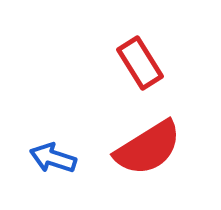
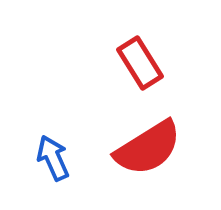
blue arrow: rotated 48 degrees clockwise
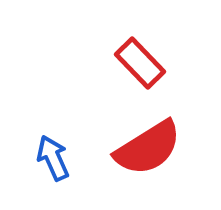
red rectangle: rotated 12 degrees counterclockwise
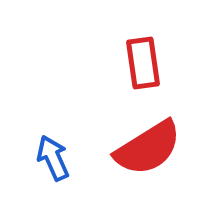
red rectangle: moved 3 px right; rotated 36 degrees clockwise
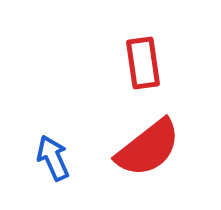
red semicircle: rotated 6 degrees counterclockwise
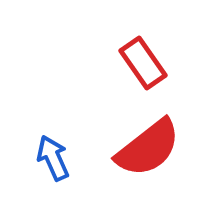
red rectangle: rotated 27 degrees counterclockwise
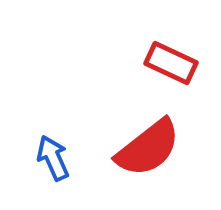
red rectangle: moved 28 px right; rotated 30 degrees counterclockwise
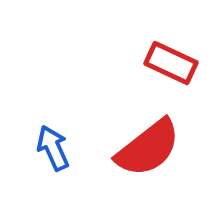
blue arrow: moved 10 px up
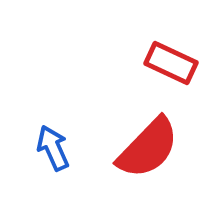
red semicircle: rotated 8 degrees counterclockwise
